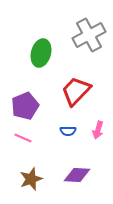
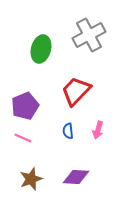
green ellipse: moved 4 px up
blue semicircle: rotated 84 degrees clockwise
purple diamond: moved 1 px left, 2 px down
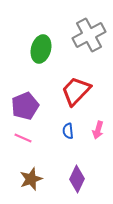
purple diamond: moved 1 px right, 2 px down; rotated 68 degrees counterclockwise
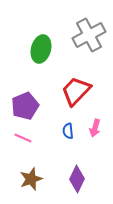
pink arrow: moved 3 px left, 2 px up
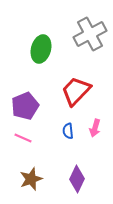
gray cross: moved 1 px right, 1 px up
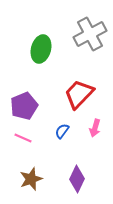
red trapezoid: moved 3 px right, 3 px down
purple pentagon: moved 1 px left
blue semicircle: moved 6 px left; rotated 42 degrees clockwise
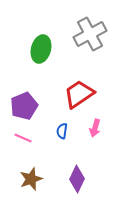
red trapezoid: rotated 12 degrees clockwise
blue semicircle: rotated 28 degrees counterclockwise
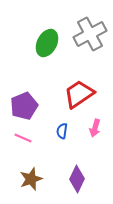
green ellipse: moved 6 px right, 6 px up; rotated 12 degrees clockwise
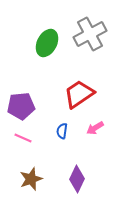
purple pentagon: moved 3 px left; rotated 16 degrees clockwise
pink arrow: rotated 42 degrees clockwise
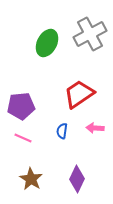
pink arrow: rotated 36 degrees clockwise
brown star: rotated 20 degrees counterclockwise
